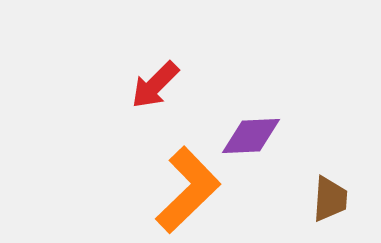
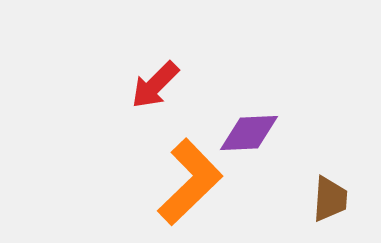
purple diamond: moved 2 px left, 3 px up
orange L-shape: moved 2 px right, 8 px up
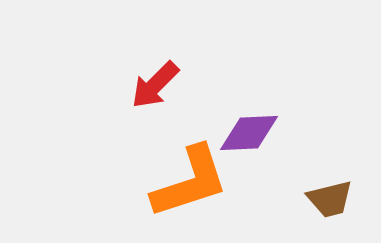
orange L-shape: rotated 26 degrees clockwise
brown trapezoid: rotated 72 degrees clockwise
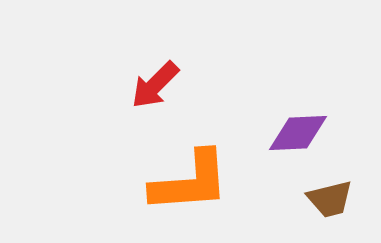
purple diamond: moved 49 px right
orange L-shape: rotated 14 degrees clockwise
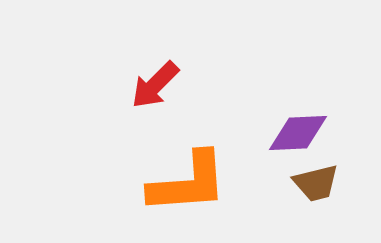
orange L-shape: moved 2 px left, 1 px down
brown trapezoid: moved 14 px left, 16 px up
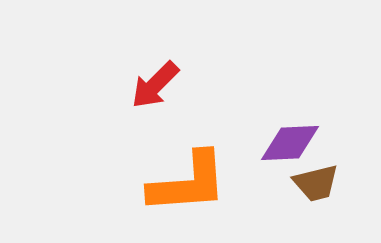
purple diamond: moved 8 px left, 10 px down
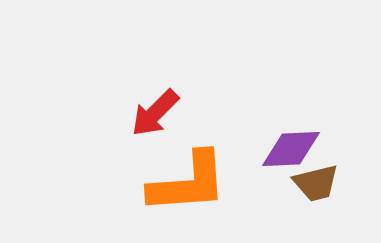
red arrow: moved 28 px down
purple diamond: moved 1 px right, 6 px down
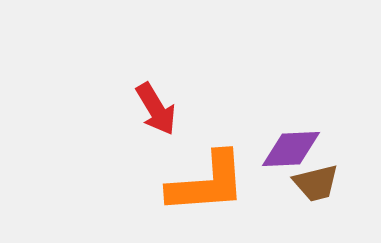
red arrow: moved 1 px right, 4 px up; rotated 76 degrees counterclockwise
orange L-shape: moved 19 px right
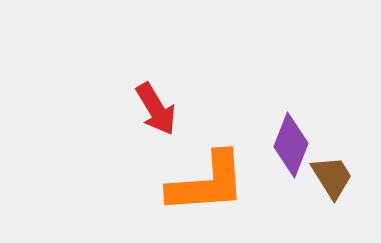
purple diamond: moved 4 px up; rotated 66 degrees counterclockwise
brown trapezoid: moved 16 px right, 6 px up; rotated 108 degrees counterclockwise
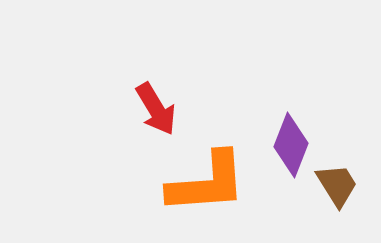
brown trapezoid: moved 5 px right, 8 px down
